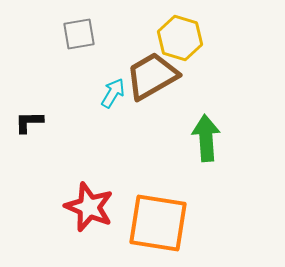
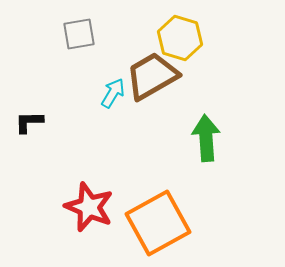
orange square: rotated 38 degrees counterclockwise
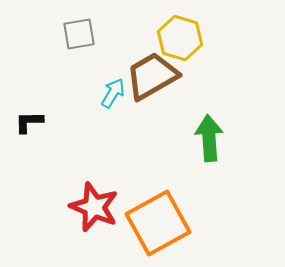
green arrow: moved 3 px right
red star: moved 5 px right
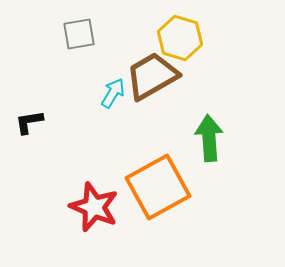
black L-shape: rotated 8 degrees counterclockwise
orange square: moved 36 px up
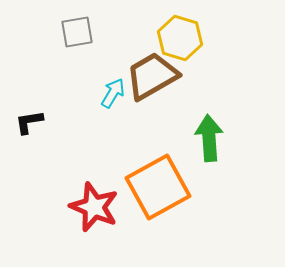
gray square: moved 2 px left, 2 px up
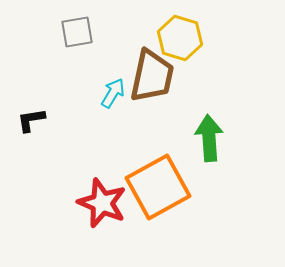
brown trapezoid: rotated 132 degrees clockwise
black L-shape: moved 2 px right, 2 px up
red star: moved 8 px right, 4 px up
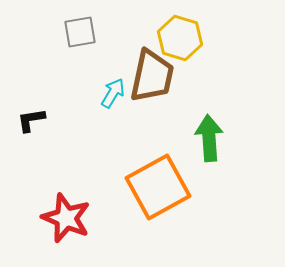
gray square: moved 3 px right
red star: moved 36 px left, 15 px down
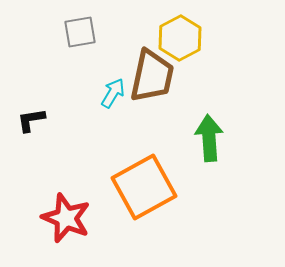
yellow hexagon: rotated 15 degrees clockwise
orange square: moved 14 px left
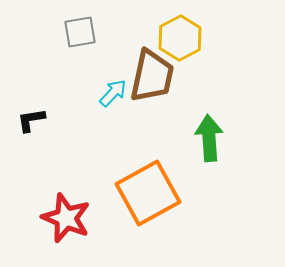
cyan arrow: rotated 12 degrees clockwise
orange square: moved 4 px right, 6 px down
